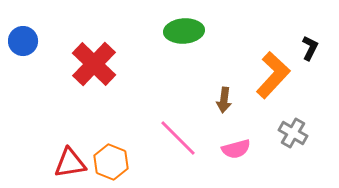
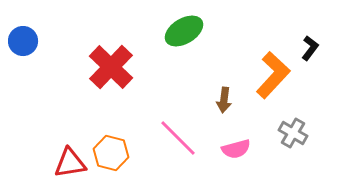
green ellipse: rotated 27 degrees counterclockwise
black L-shape: rotated 10 degrees clockwise
red cross: moved 17 px right, 3 px down
orange hexagon: moved 9 px up; rotated 8 degrees counterclockwise
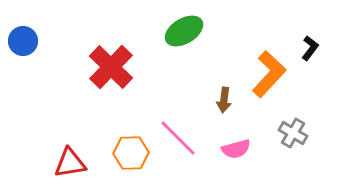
orange L-shape: moved 4 px left, 1 px up
orange hexagon: moved 20 px right; rotated 16 degrees counterclockwise
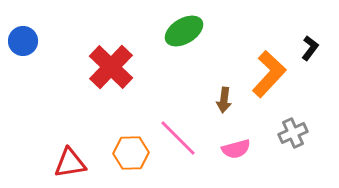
gray cross: rotated 36 degrees clockwise
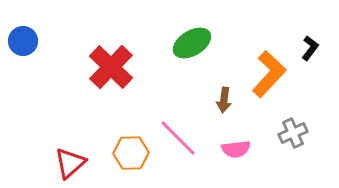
green ellipse: moved 8 px right, 12 px down
pink semicircle: rotated 8 degrees clockwise
red triangle: rotated 32 degrees counterclockwise
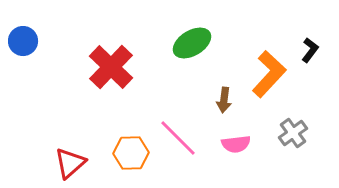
black L-shape: moved 2 px down
gray cross: rotated 12 degrees counterclockwise
pink semicircle: moved 5 px up
